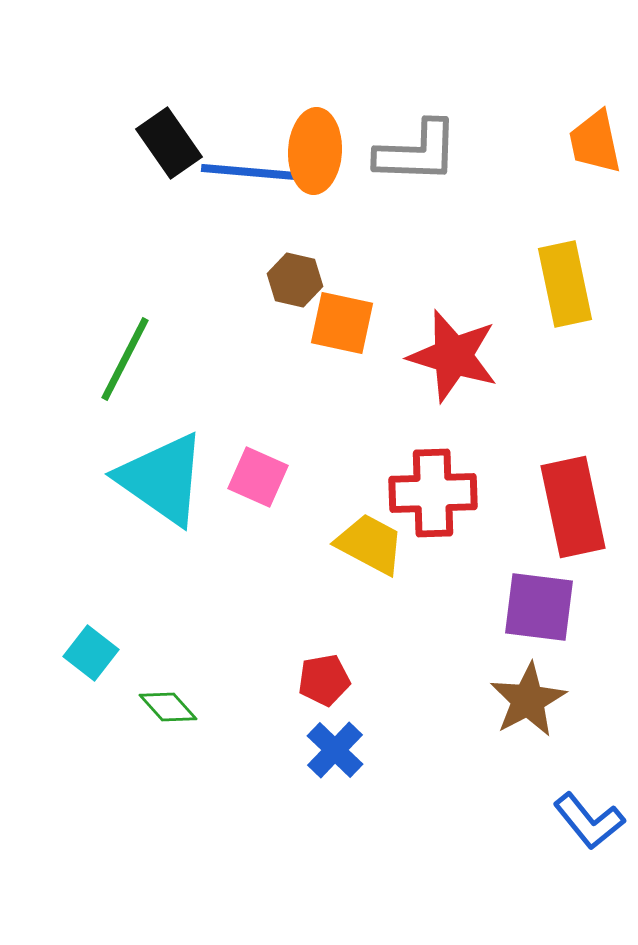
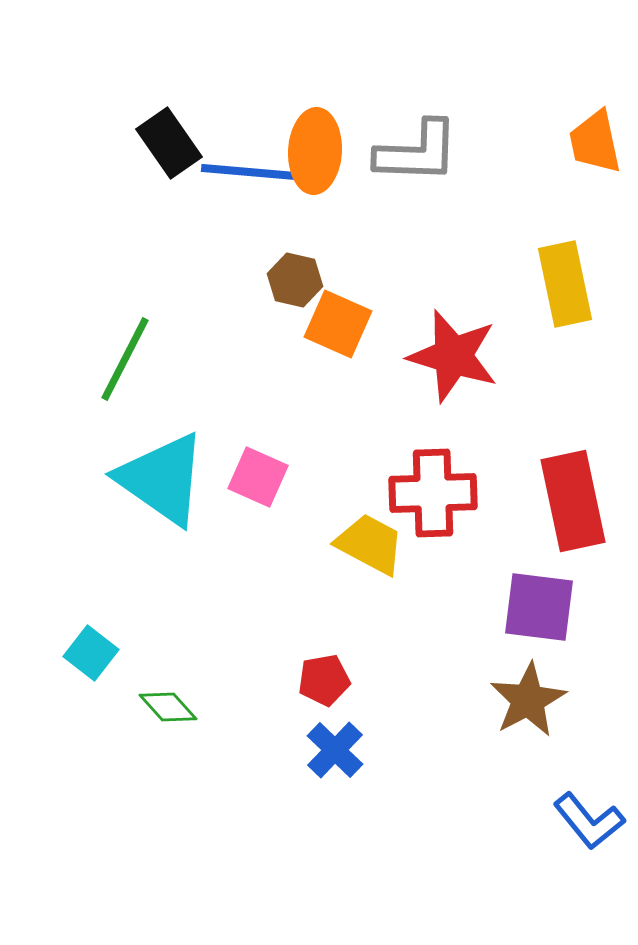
orange square: moved 4 px left, 1 px down; rotated 12 degrees clockwise
red rectangle: moved 6 px up
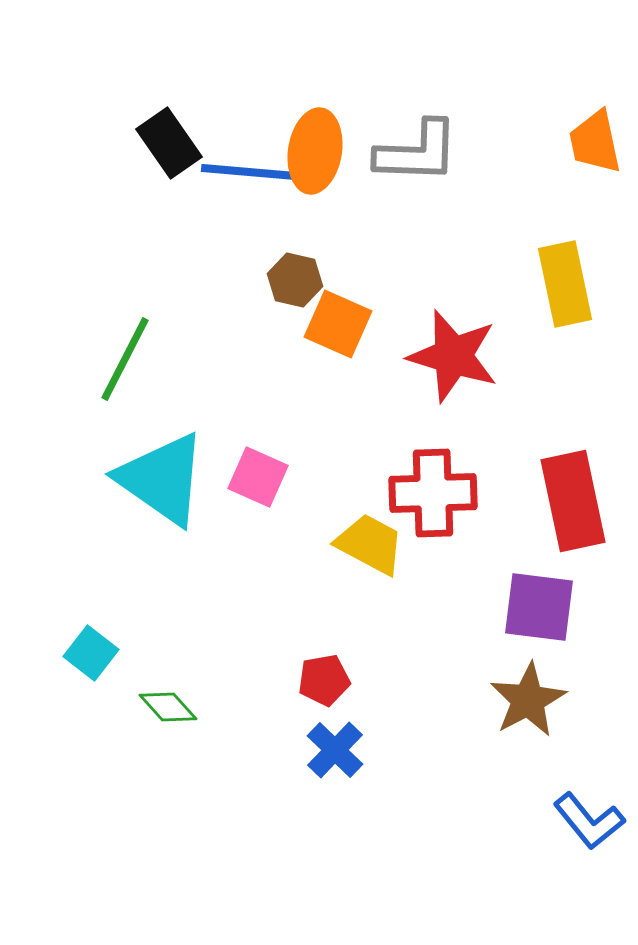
orange ellipse: rotated 6 degrees clockwise
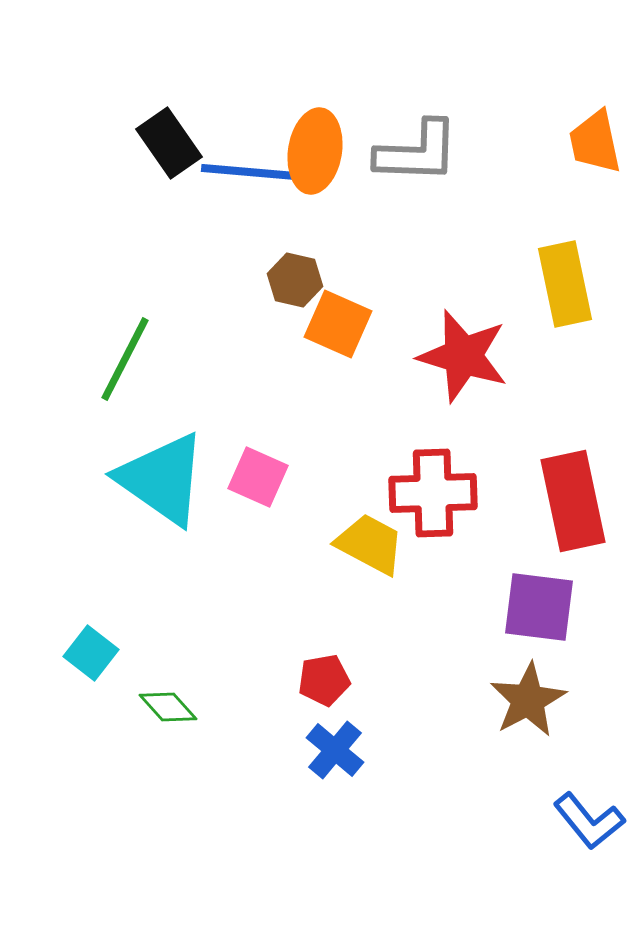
red star: moved 10 px right
blue cross: rotated 4 degrees counterclockwise
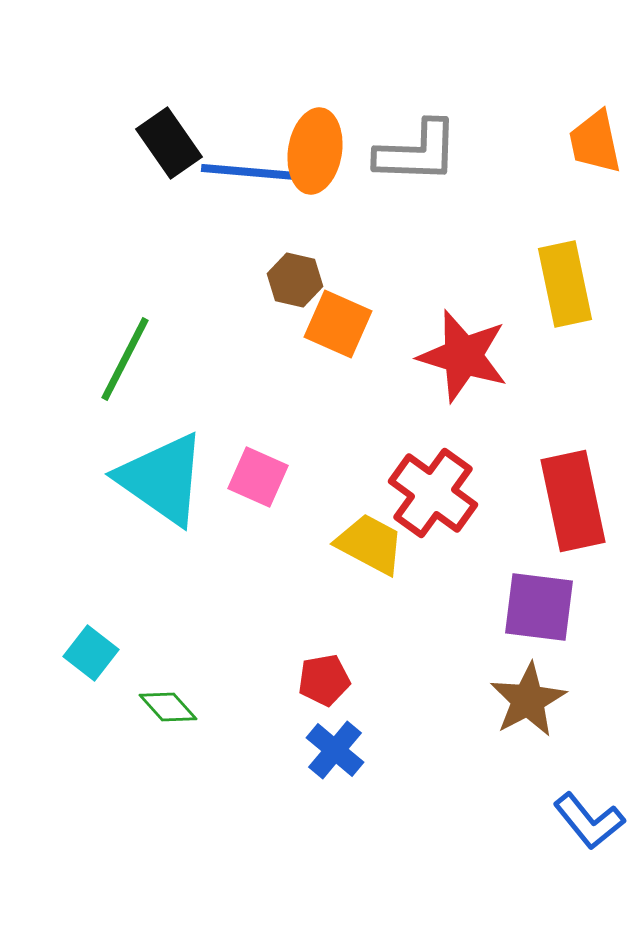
red cross: rotated 38 degrees clockwise
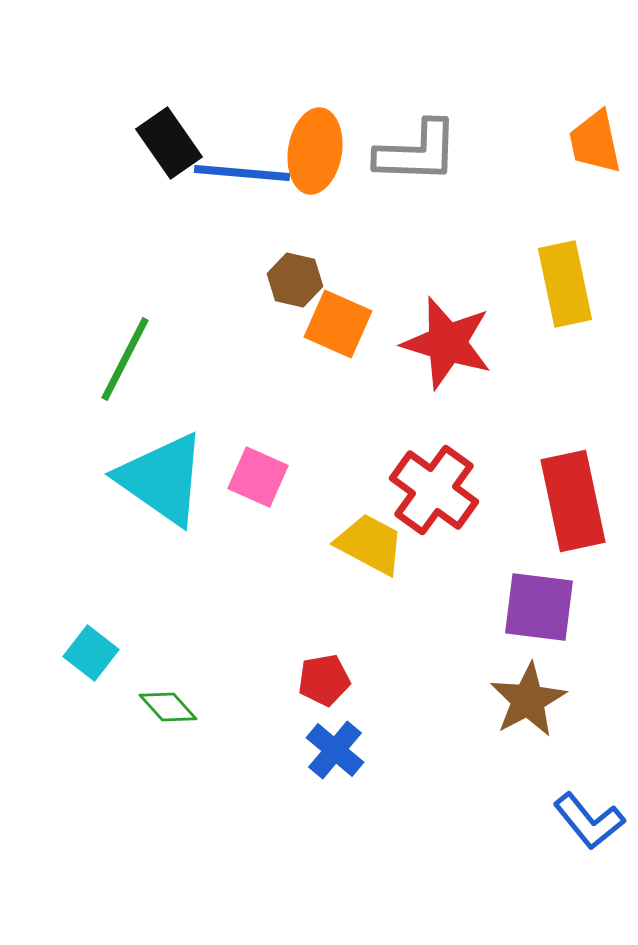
blue line: moved 7 px left, 1 px down
red star: moved 16 px left, 13 px up
red cross: moved 1 px right, 3 px up
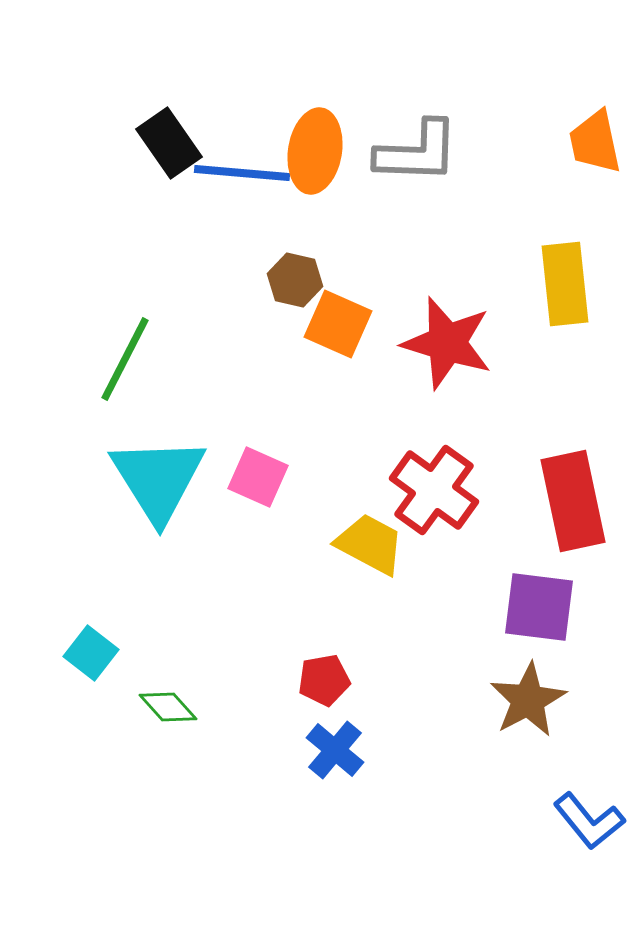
yellow rectangle: rotated 6 degrees clockwise
cyan triangle: moved 4 px left; rotated 23 degrees clockwise
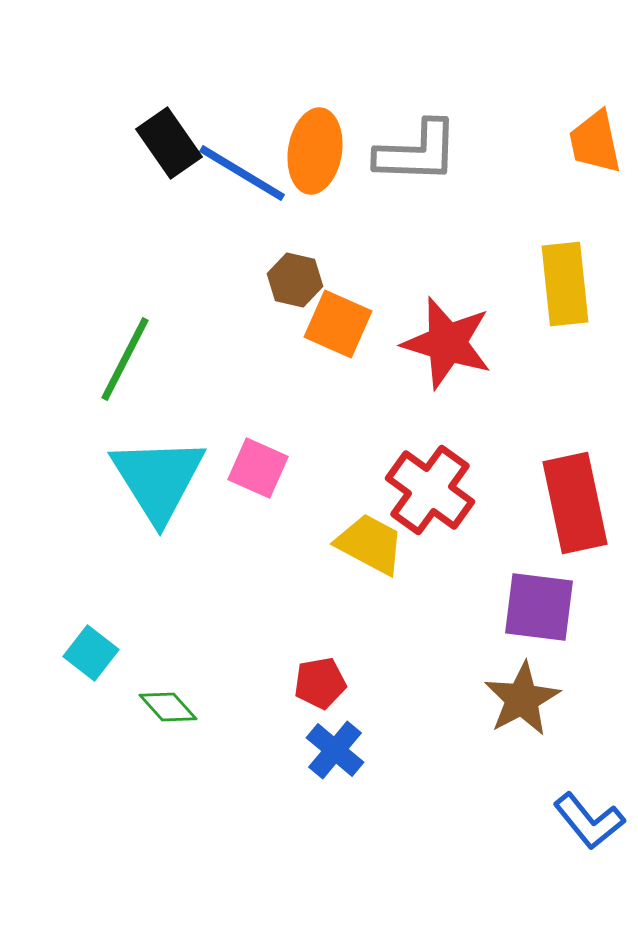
blue line: rotated 26 degrees clockwise
pink square: moved 9 px up
red cross: moved 4 px left
red rectangle: moved 2 px right, 2 px down
red pentagon: moved 4 px left, 3 px down
brown star: moved 6 px left, 1 px up
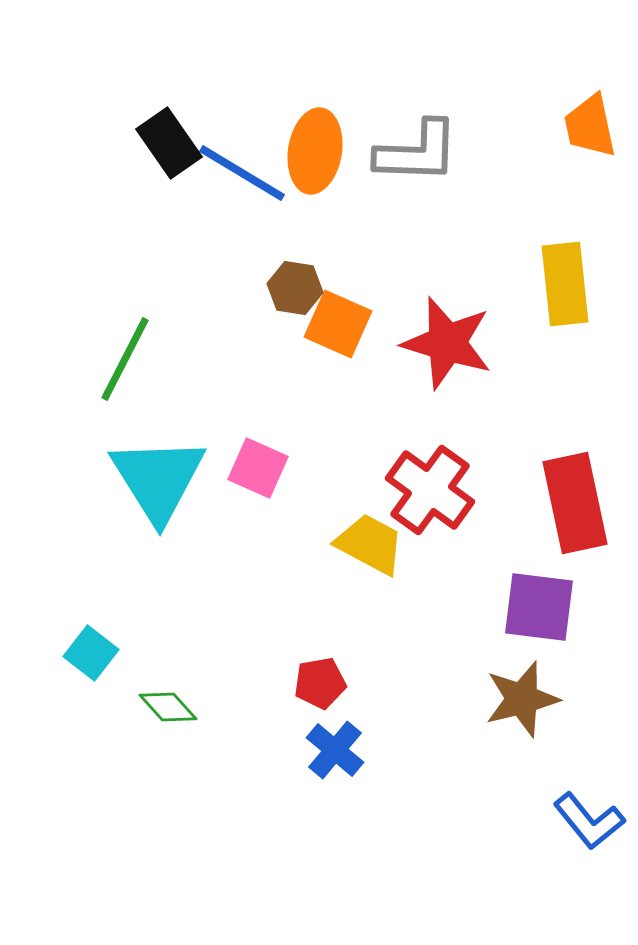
orange trapezoid: moved 5 px left, 16 px up
brown hexagon: moved 8 px down; rotated 4 degrees counterclockwise
brown star: rotated 14 degrees clockwise
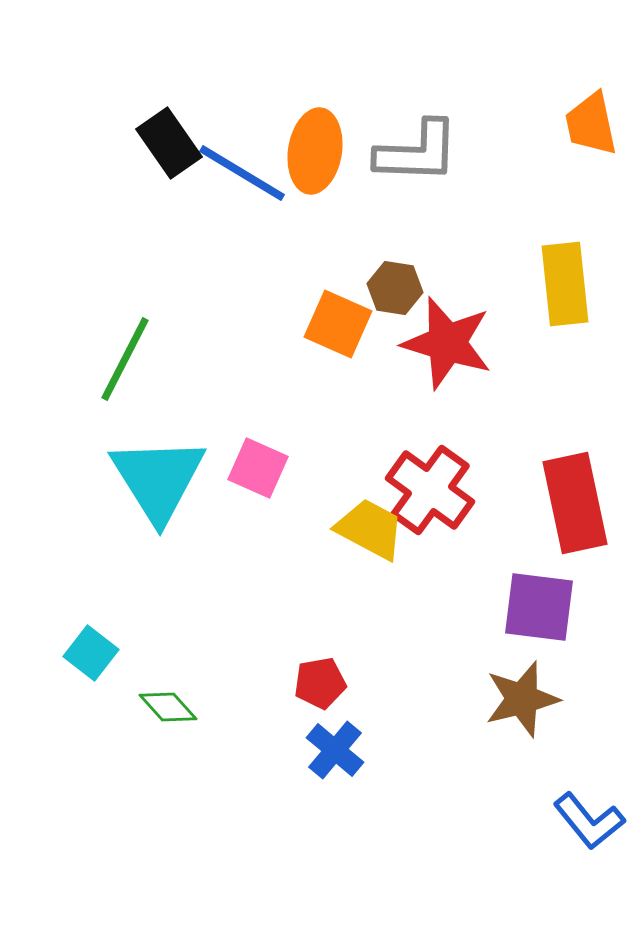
orange trapezoid: moved 1 px right, 2 px up
brown hexagon: moved 100 px right
yellow trapezoid: moved 15 px up
